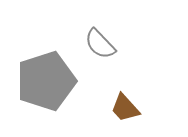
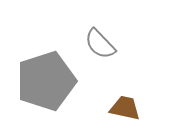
brown trapezoid: rotated 144 degrees clockwise
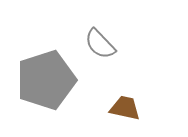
gray pentagon: moved 1 px up
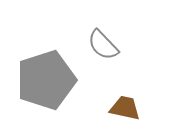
gray semicircle: moved 3 px right, 1 px down
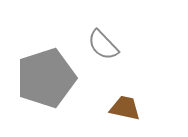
gray pentagon: moved 2 px up
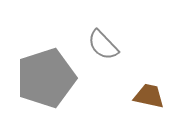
brown trapezoid: moved 24 px right, 12 px up
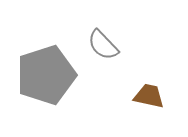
gray pentagon: moved 3 px up
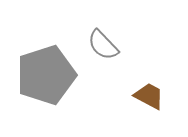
brown trapezoid: rotated 16 degrees clockwise
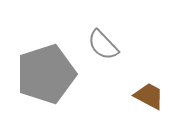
gray pentagon: moved 1 px up
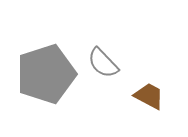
gray semicircle: moved 18 px down
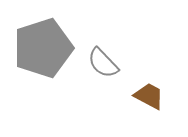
gray pentagon: moved 3 px left, 26 px up
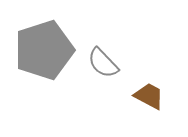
gray pentagon: moved 1 px right, 2 px down
